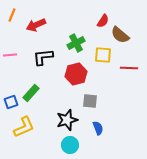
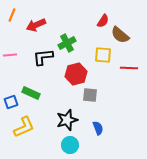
green cross: moved 9 px left
green rectangle: rotated 72 degrees clockwise
gray square: moved 6 px up
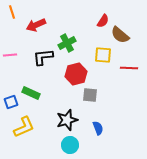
orange line: moved 3 px up; rotated 40 degrees counterclockwise
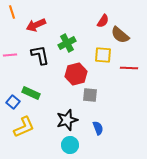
black L-shape: moved 3 px left, 2 px up; rotated 85 degrees clockwise
blue square: moved 2 px right; rotated 32 degrees counterclockwise
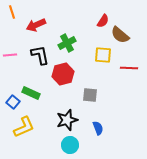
red hexagon: moved 13 px left
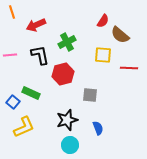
green cross: moved 1 px up
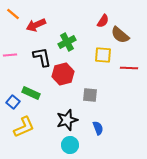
orange line: moved 1 px right, 2 px down; rotated 32 degrees counterclockwise
black L-shape: moved 2 px right, 2 px down
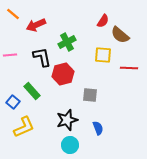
green rectangle: moved 1 px right, 2 px up; rotated 24 degrees clockwise
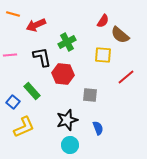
orange line: rotated 24 degrees counterclockwise
red line: moved 3 px left, 9 px down; rotated 42 degrees counterclockwise
red hexagon: rotated 20 degrees clockwise
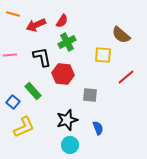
red semicircle: moved 41 px left
brown semicircle: moved 1 px right
green rectangle: moved 1 px right
